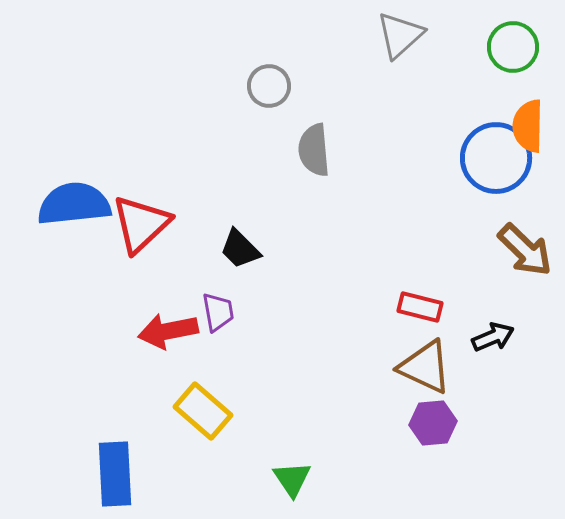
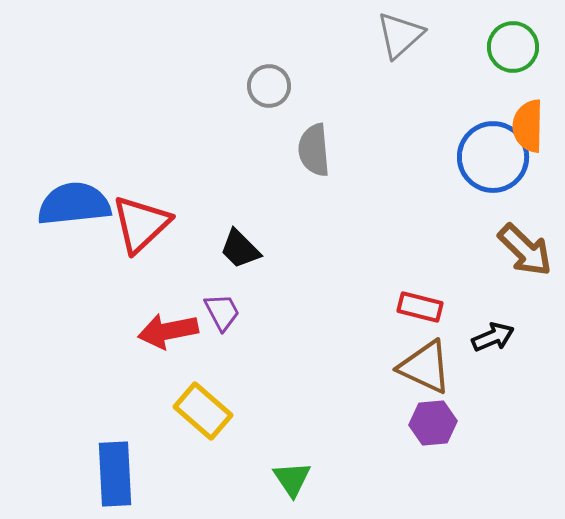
blue circle: moved 3 px left, 1 px up
purple trapezoid: moved 4 px right; rotated 18 degrees counterclockwise
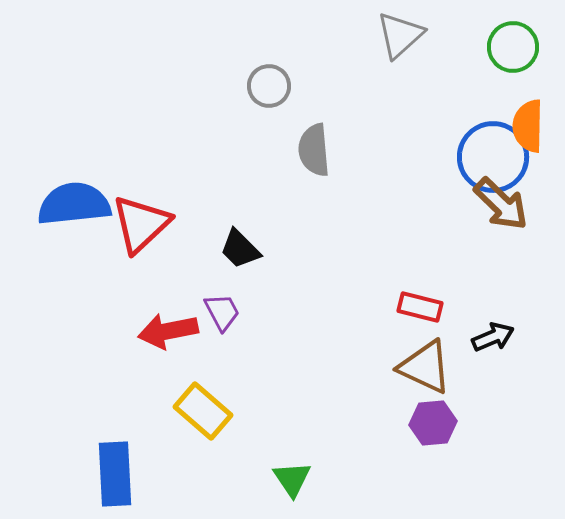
brown arrow: moved 24 px left, 46 px up
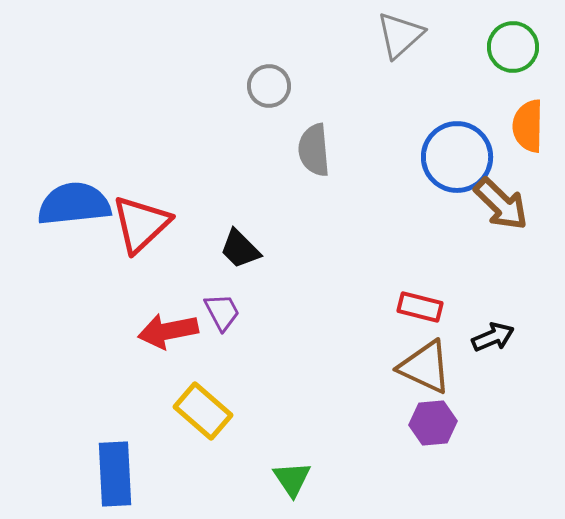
blue circle: moved 36 px left
